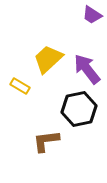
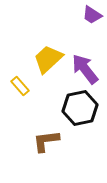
purple arrow: moved 2 px left
yellow rectangle: rotated 18 degrees clockwise
black hexagon: moved 1 px right, 1 px up
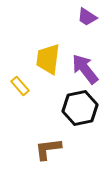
purple trapezoid: moved 5 px left, 2 px down
yellow trapezoid: rotated 40 degrees counterclockwise
brown L-shape: moved 2 px right, 8 px down
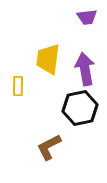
purple trapezoid: rotated 40 degrees counterclockwise
purple arrow: rotated 28 degrees clockwise
yellow rectangle: moved 2 px left; rotated 42 degrees clockwise
brown L-shape: moved 1 px right, 2 px up; rotated 20 degrees counterclockwise
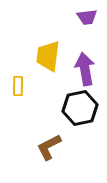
yellow trapezoid: moved 3 px up
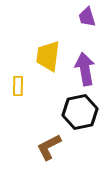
purple trapezoid: rotated 80 degrees clockwise
black hexagon: moved 4 px down
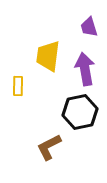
purple trapezoid: moved 2 px right, 10 px down
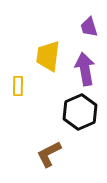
black hexagon: rotated 12 degrees counterclockwise
brown L-shape: moved 7 px down
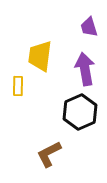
yellow trapezoid: moved 8 px left
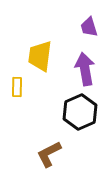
yellow rectangle: moved 1 px left, 1 px down
